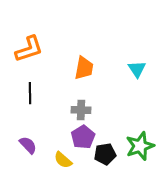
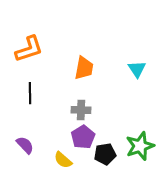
purple semicircle: moved 3 px left
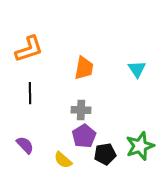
purple pentagon: moved 1 px right, 1 px up
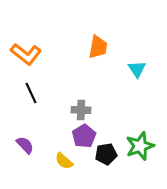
orange L-shape: moved 3 px left, 5 px down; rotated 56 degrees clockwise
orange trapezoid: moved 14 px right, 21 px up
black line: moved 1 px right; rotated 25 degrees counterclockwise
black pentagon: moved 1 px right
yellow semicircle: moved 1 px right, 1 px down
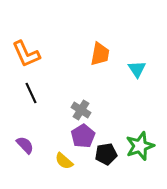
orange trapezoid: moved 2 px right, 7 px down
orange L-shape: rotated 28 degrees clockwise
gray cross: rotated 30 degrees clockwise
purple pentagon: moved 1 px left
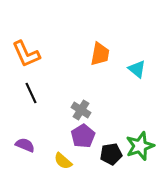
cyan triangle: rotated 18 degrees counterclockwise
purple semicircle: rotated 24 degrees counterclockwise
black pentagon: moved 5 px right
yellow semicircle: moved 1 px left
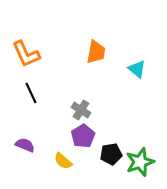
orange trapezoid: moved 4 px left, 2 px up
green star: moved 16 px down
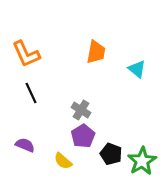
black pentagon: rotated 30 degrees clockwise
green star: moved 2 px right, 1 px up; rotated 12 degrees counterclockwise
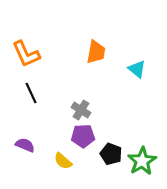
purple pentagon: rotated 30 degrees clockwise
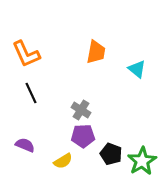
yellow semicircle: rotated 72 degrees counterclockwise
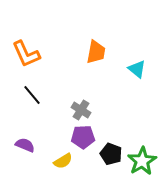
black line: moved 1 px right, 2 px down; rotated 15 degrees counterclockwise
purple pentagon: moved 1 px down
